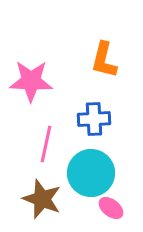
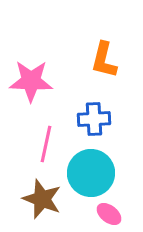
pink ellipse: moved 2 px left, 6 px down
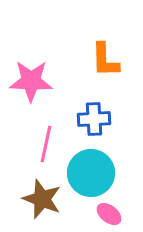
orange L-shape: moved 1 px right; rotated 15 degrees counterclockwise
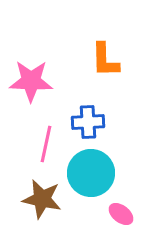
blue cross: moved 6 px left, 3 px down
brown star: rotated 9 degrees counterclockwise
pink ellipse: moved 12 px right
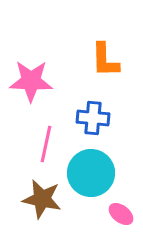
blue cross: moved 5 px right, 4 px up; rotated 8 degrees clockwise
